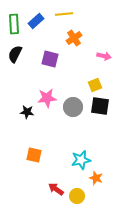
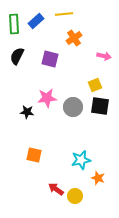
black semicircle: moved 2 px right, 2 px down
orange star: moved 2 px right
yellow circle: moved 2 px left
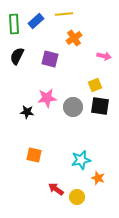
yellow circle: moved 2 px right, 1 px down
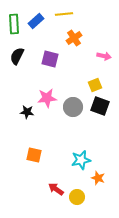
black square: rotated 12 degrees clockwise
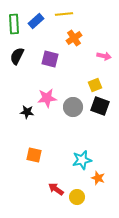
cyan star: moved 1 px right
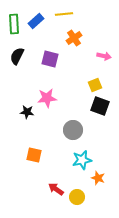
gray circle: moved 23 px down
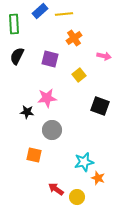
blue rectangle: moved 4 px right, 10 px up
yellow square: moved 16 px left, 10 px up; rotated 16 degrees counterclockwise
gray circle: moved 21 px left
cyan star: moved 2 px right, 2 px down
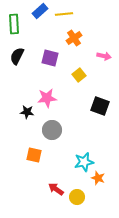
purple square: moved 1 px up
